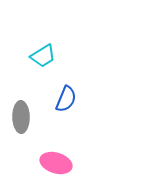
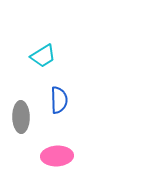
blue semicircle: moved 7 px left, 1 px down; rotated 24 degrees counterclockwise
pink ellipse: moved 1 px right, 7 px up; rotated 20 degrees counterclockwise
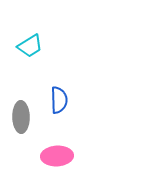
cyan trapezoid: moved 13 px left, 10 px up
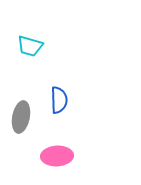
cyan trapezoid: rotated 48 degrees clockwise
gray ellipse: rotated 12 degrees clockwise
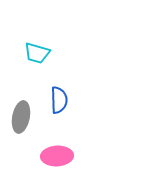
cyan trapezoid: moved 7 px right, 7 px down
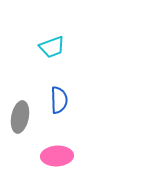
cyan trapezoid: moved 15 px right, 6 px up; rotated 36 degrees counterclockwise
gray ellipse: moved 1 px left
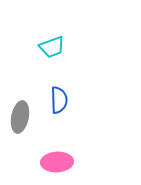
pink ellipse: moved 6 px down
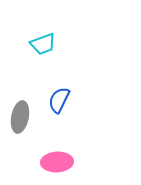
cyan trapezoid: moved 9 px left, 3 px up
blue semicircle: rotated 152 degrees counterclockwise
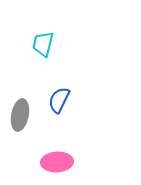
cyan trapezoid: rotated 124 degrees clockwise
gray ellipse: moved 2 px up
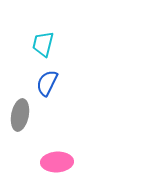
blue semicircle: moved 12 px left, 17 px up
